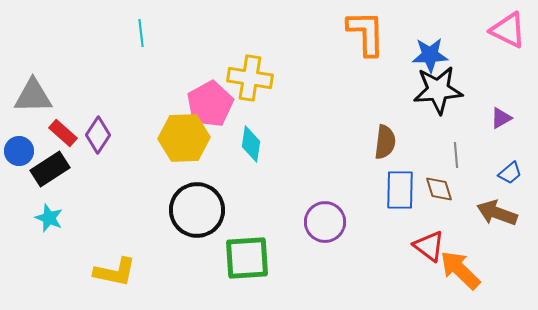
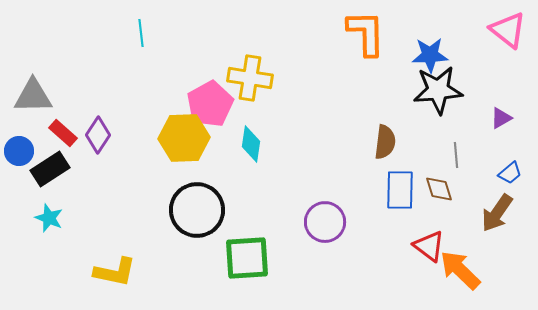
pink triangle: rotated 12 degrees clockwise
brown arrow: rotated 75 degrees counterclockwise
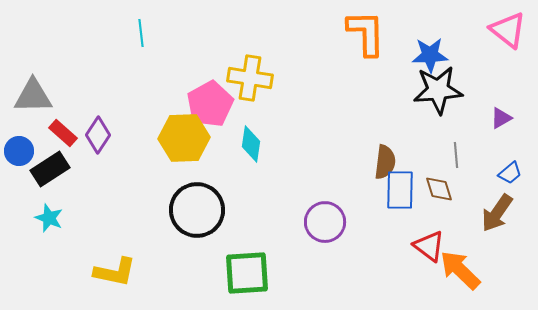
brown semicircle: moved 20 px down
green square: moved 15 px down
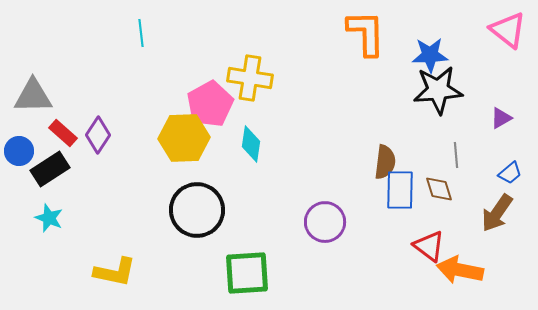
orange arrow: rotated 33 degrees counterclockwise
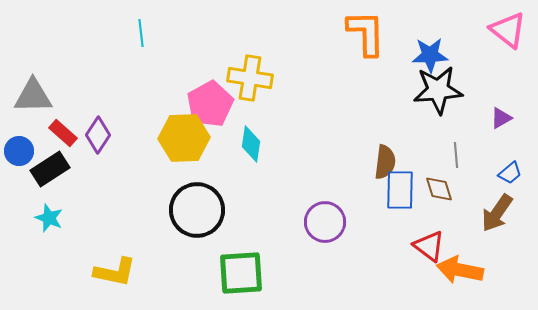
green square: moved 6 px left
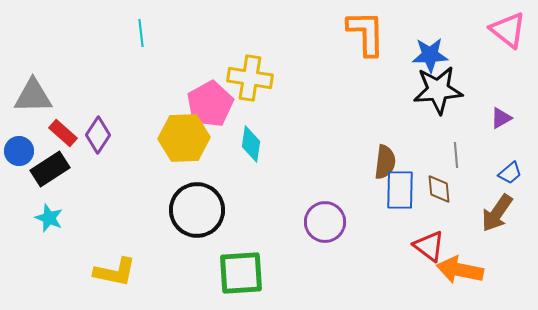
brown diamond: rotated 12 degrees clockwise
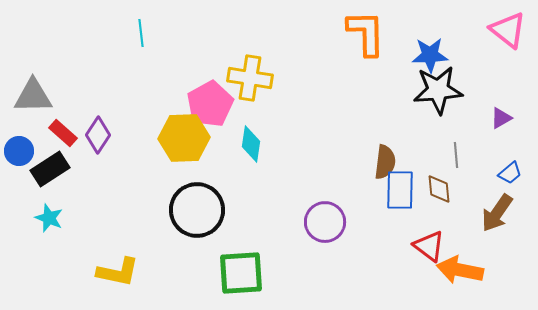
yellow L-shape: moved 3 px right
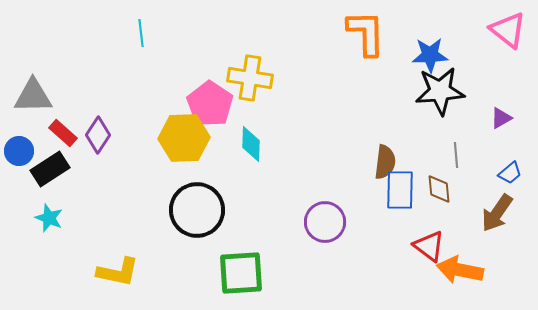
black star: moved 2 px right, 1 px down
pink pentagon: rotated 9 degrees counterclockwise
cyan diamond: rotated 6 degrees counterclockwise
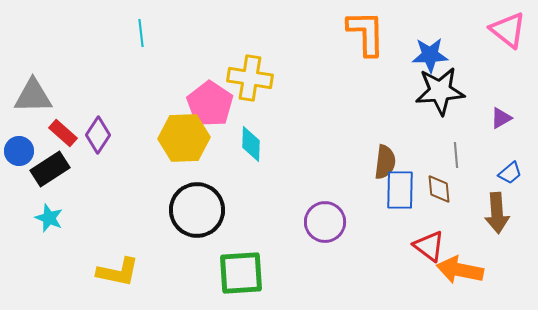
brown arrow: rotated 39 degrees counterclockwise
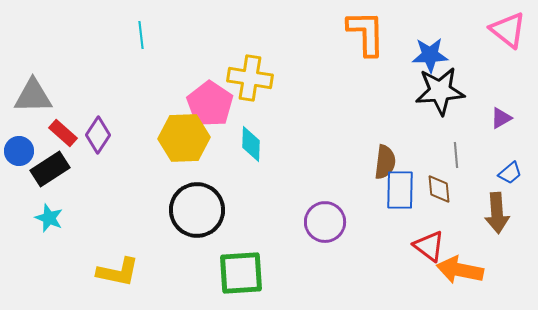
cyan line: moved 2 px down
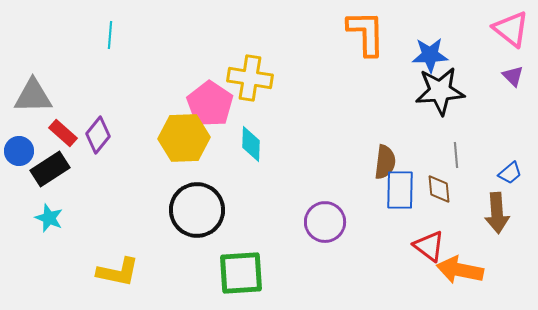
pink triangle: moved 3 px right, 1 px up
cyan line: moved 31 px left; rotated 12 degrees clockwise
purple triangle: moved 12 px right, 42 px up; rotated 45 degrees counterclockwise
purple diamond: rotated 6 degrees clockwise
